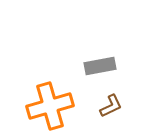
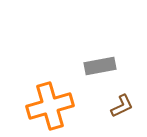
brown L-shape: moved 11 px right
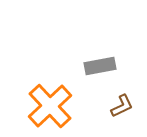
orange cross: rotated 27 degrees counterclockwise
